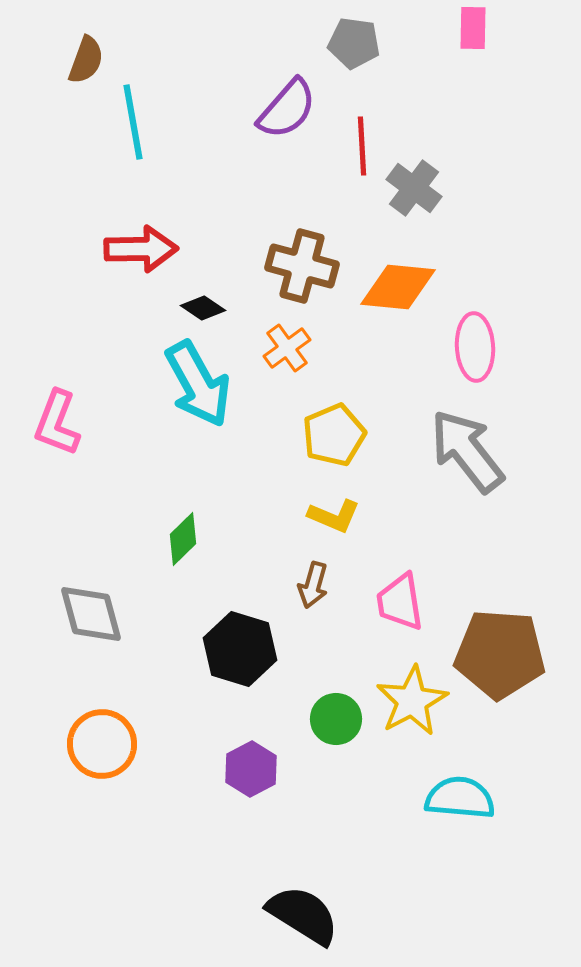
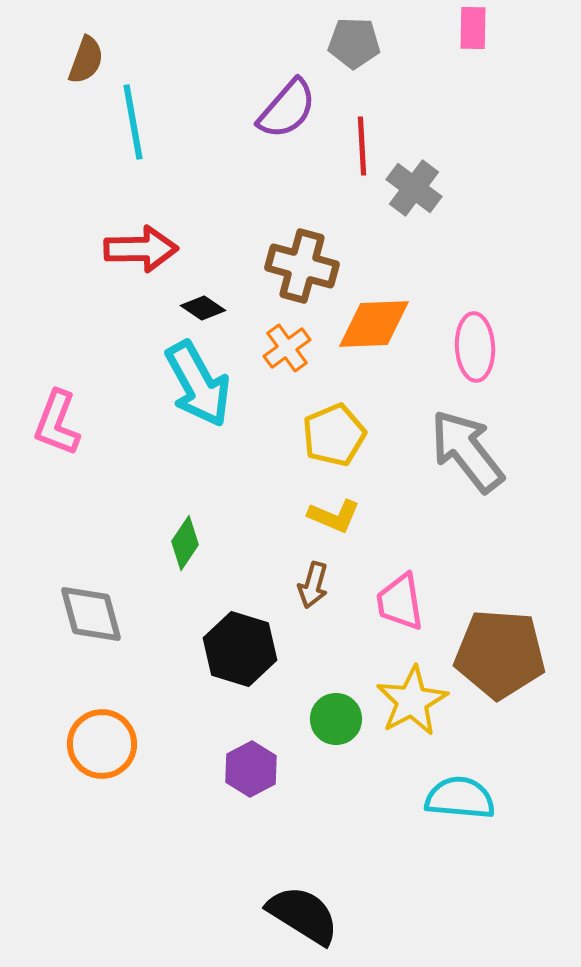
gray pentagon: rotated 6 degrees counterclockwise
orange diamond: moved 24 px left, 37 px down; rotated 8 degrees counterclockwise
green diamond: moved 2 px right, 4 px down; rotated 12 degrees counterclockwise
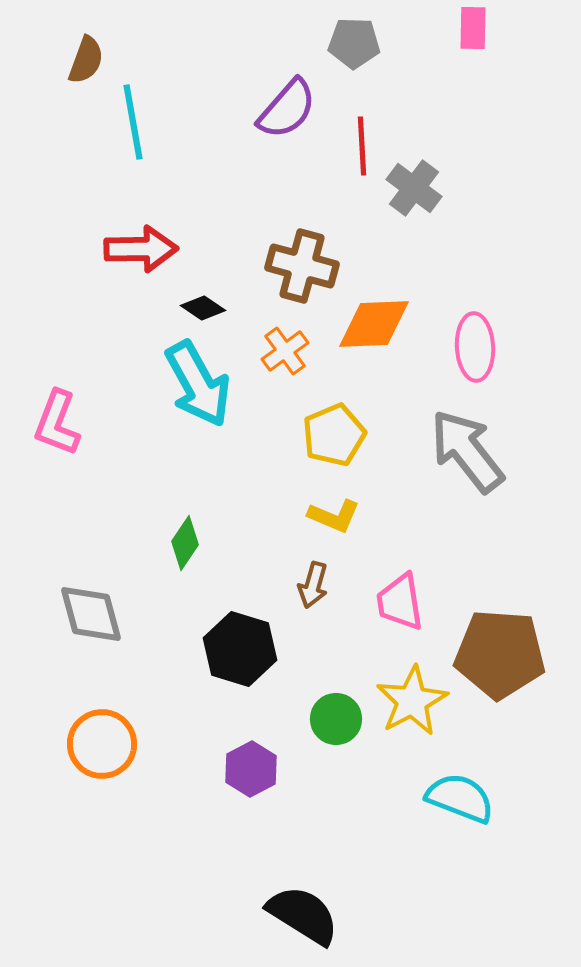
orange cross: moved 2 px left, 3 px down
cyan semicircle: rotated 16 degrees clockwise
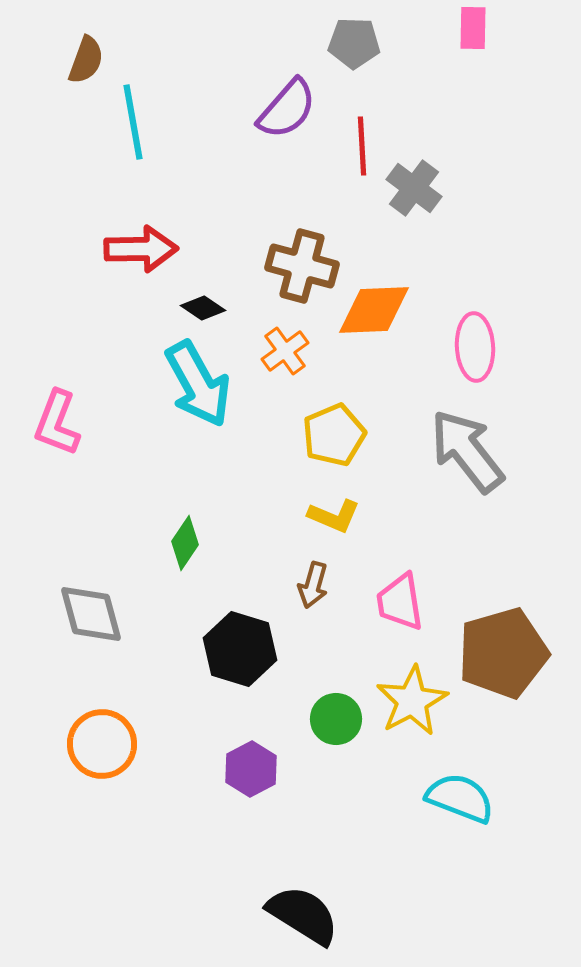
orange diamond: moved 14 px up
brown pentagon: moved 3 px right, 1 px up; rotated 20 degrees counterclockwise
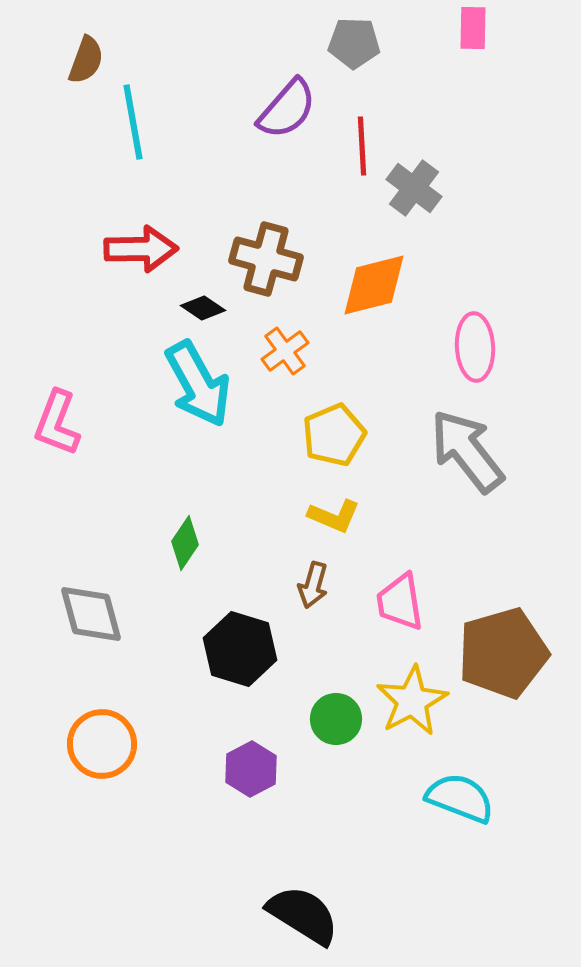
brown cross: moved 36 px left, 7 px up
orange diamond: moved 25 px up; rotated 12 degrees counterclockwise
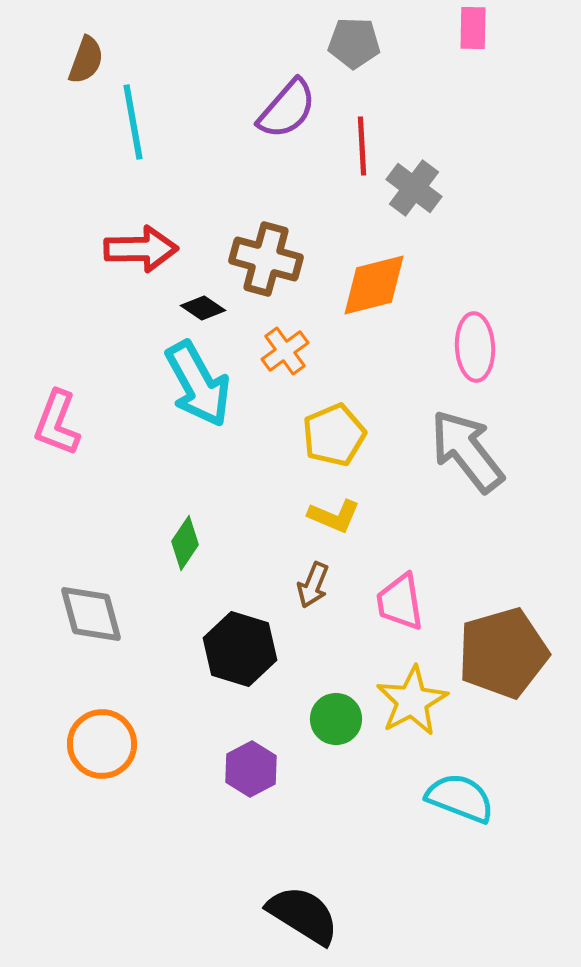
brown arrow: rotated 6 degrees clockwise
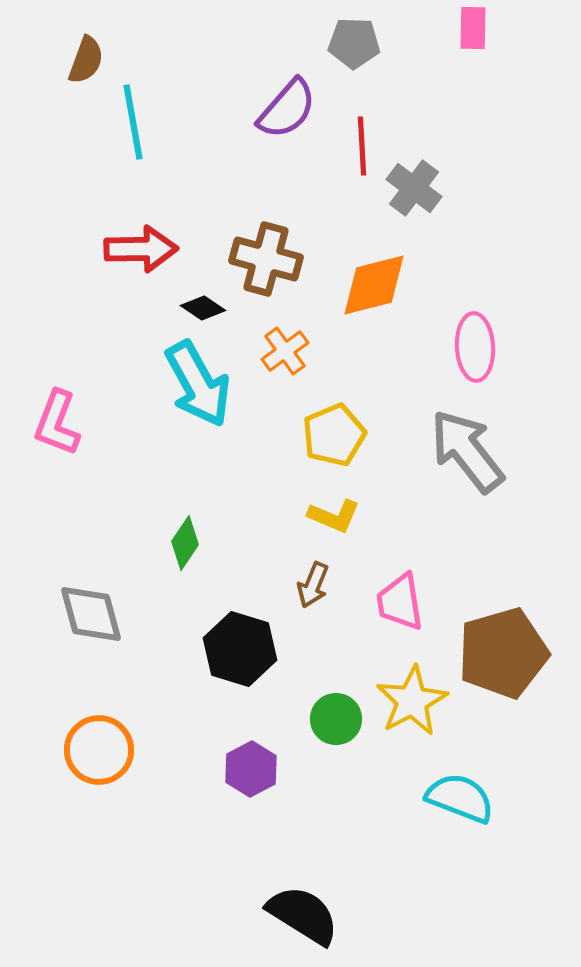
orange circle: moved 3 px left, 6 px down
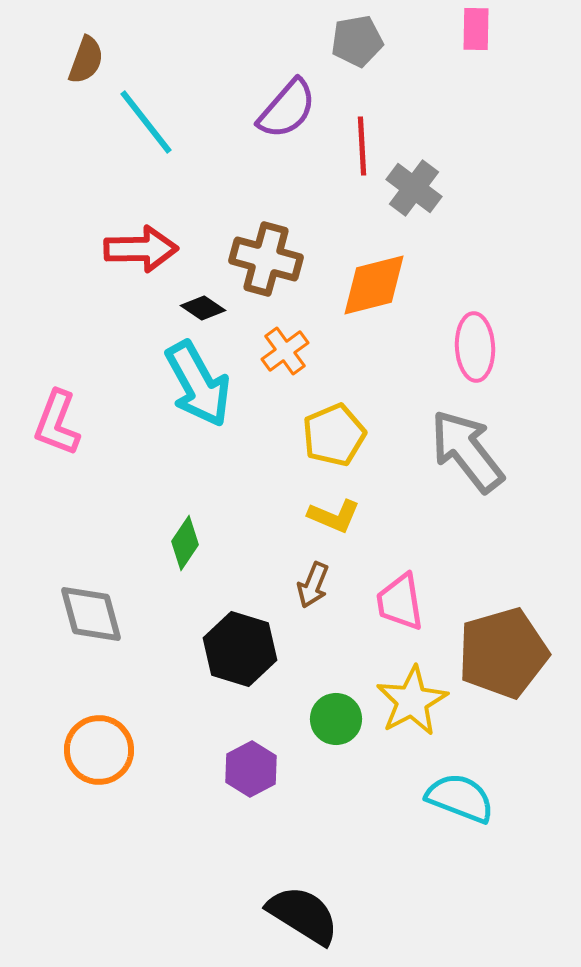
pink rectangle: moved 3 px right, 1 px down
gray pentagon: moved 3 px right, 2 px up; rotated 12 degrees counterclockwise
cyan line: moved 13 px right; rotated 28 degrees counterclockwise
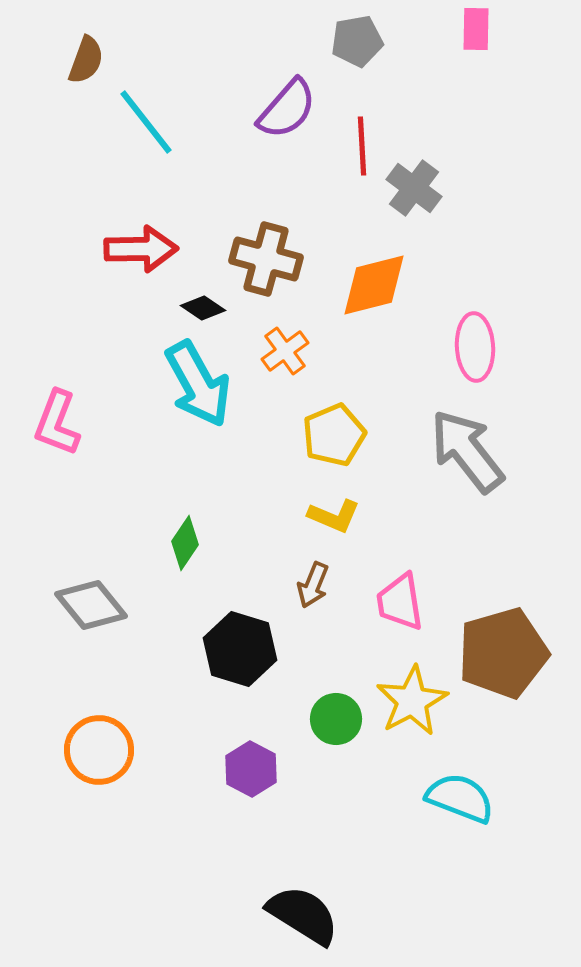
gray diamond: moved 9 px up; rotated 24 degrees counterclockwise
purple hexagon: rotated 4 degrees counterclockwise
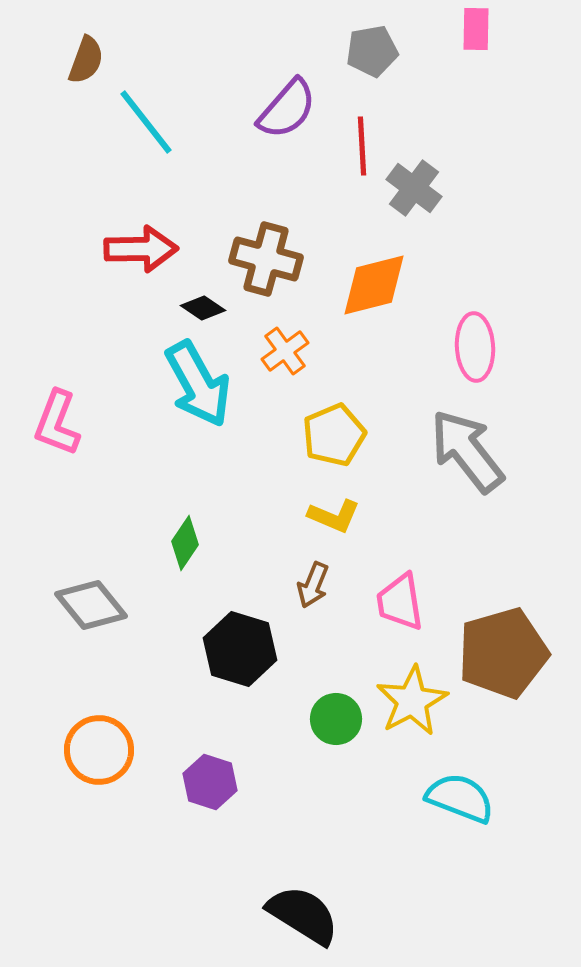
gray pentagon: moved 15 px right, 10 px down
purple hexagon: moved 41 px left, 13 px down; rotated 10 degrees counterclockwise
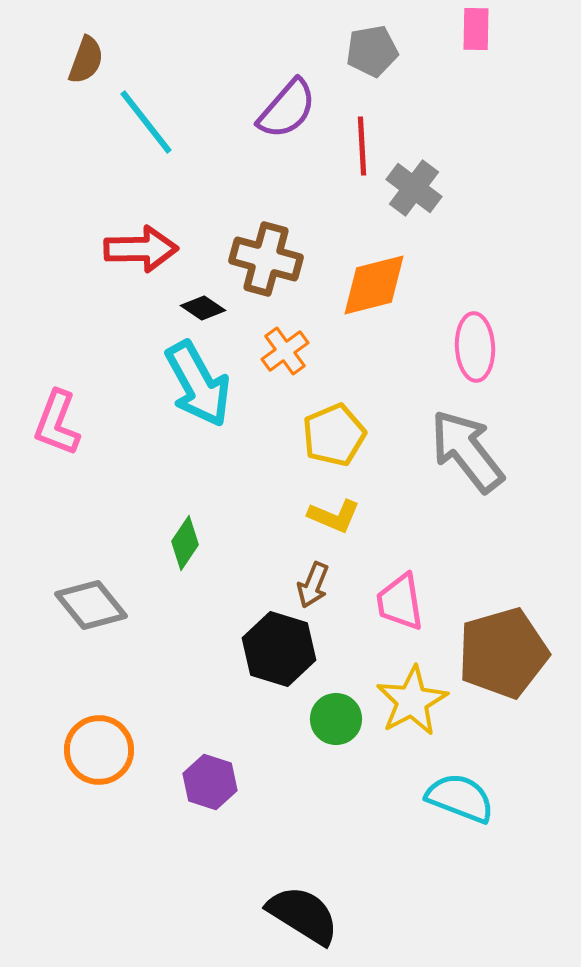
black hexagon: moved 39 px right
